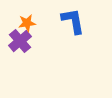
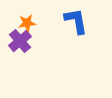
blue L-shape: moved 3 px right
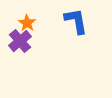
orange star: rotated 30 degrees counterclockwise
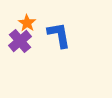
blue L-shape: moved 17 px left, 14 px down
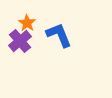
blue L-shape: rotated 12 degrees counterclockwise
